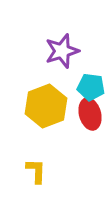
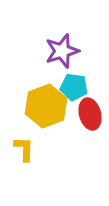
cyan pentagon: moved 17 px left
yellow L-shape: moved 12 px left, 22 px up
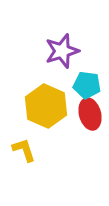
cyan pentagon: moved 13 px right, 2 px up
yellow hexagon: rotated 15 degrees counterclockwise
yellow L-shape: moved 1 px down; rotated 20 degrees counterclockwise
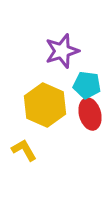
yellow hexagon: moved 1 px left, 1 px up
yellow L-shape: rotated 12 degrees counterclockwise
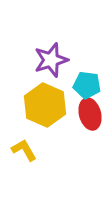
purple star: moved 11 px left, 9 px down
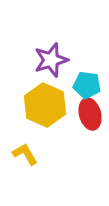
yellow L-shape: moved 1 px right, 4 px down
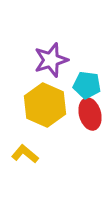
yellow L-shape: rotated 20 degrees counterclockwise
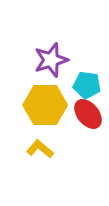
yellow hexagon: rotated 24 degrees counterclockwise
red ellipse: moved 2 px left; rotated 24 degrees counterclockwise
yellow L-shape: moved 15 px right, 5 px up
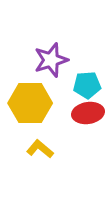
cyan pentagon: rotated 12 degrees counterclockwise
yellow hexagon: moved 15 px left, 2 px up
red ellipse: moved 1 px up; rotated 60 degrees counterclockwise
